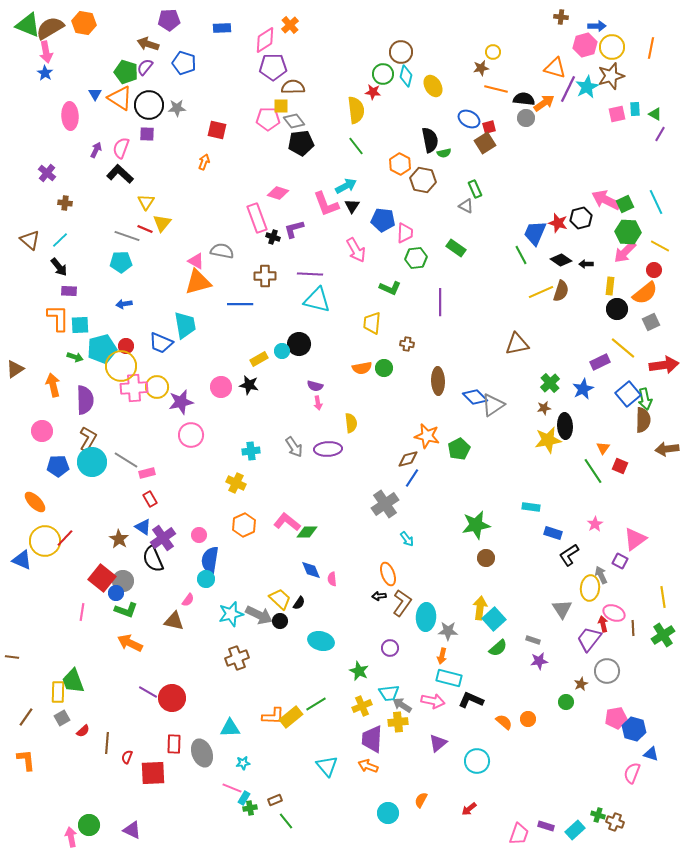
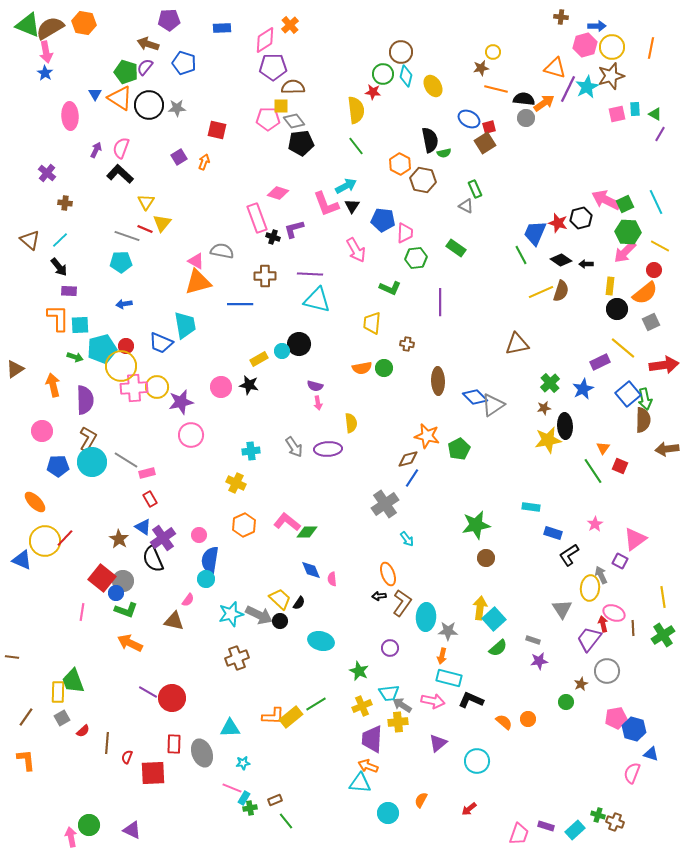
purple square at (147, 134): moved 32 px right, 23 px down; rotated 35 degrees counterclockwise
cyan triangle at (327, 766): moved 33 px right, 17 px down; rotated 45 degrees counterclockwise
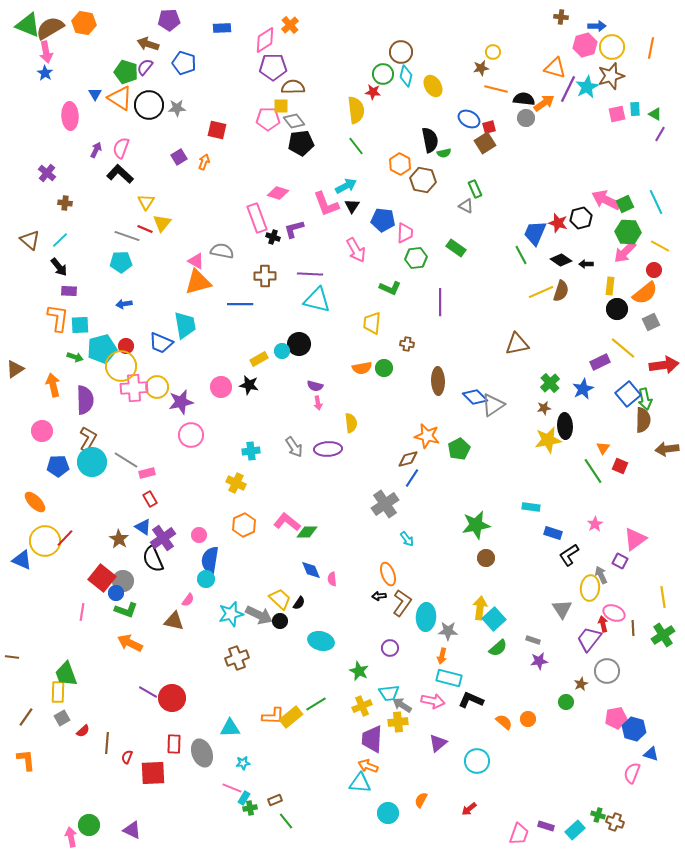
orange L-shape at (58, 318): rotated 8 degrees clockwise
green trapezoid at (73, 681): moved 7 px left, 7 px up
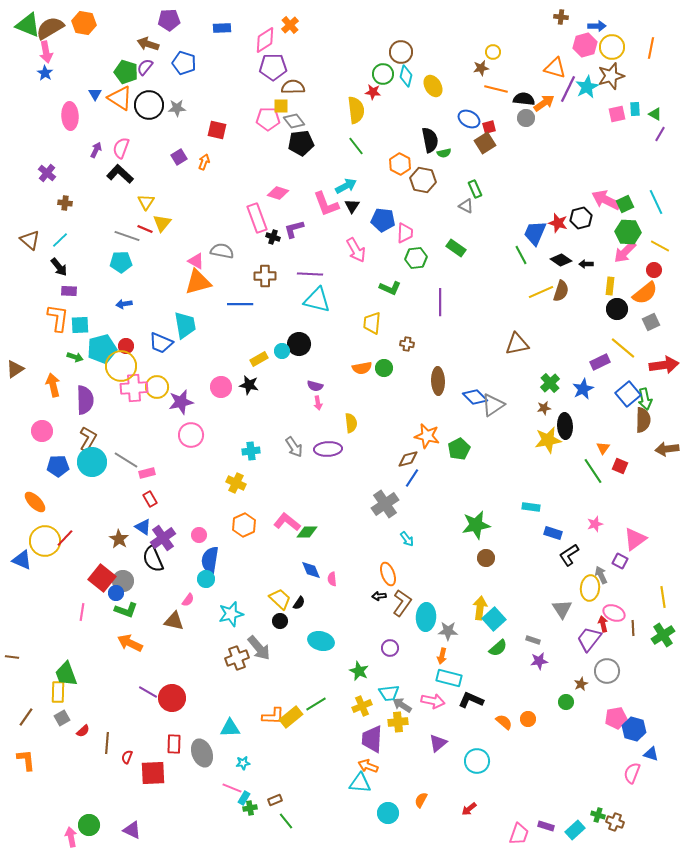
pink star at (595, 524): rotated 14 degrees clockwise
gray arrow at (259, 615): moved 33 px down; rotated 24 degrees clockwise
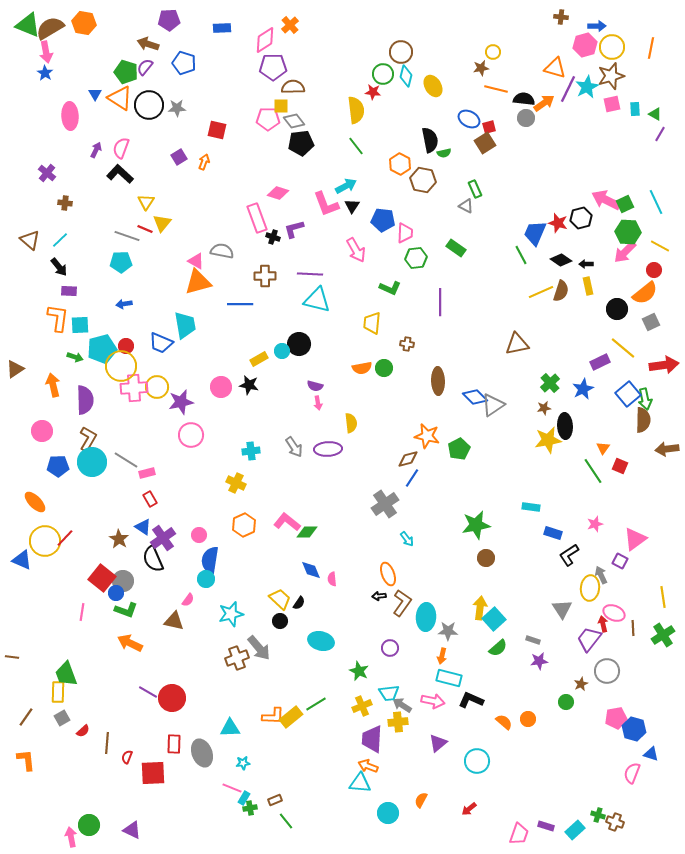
pink square at (617, 114): moved 5 px left, 10 px up
yellow rectangle at (610, 286): moved 22 px left; rotated 18 degrees counterclockwise
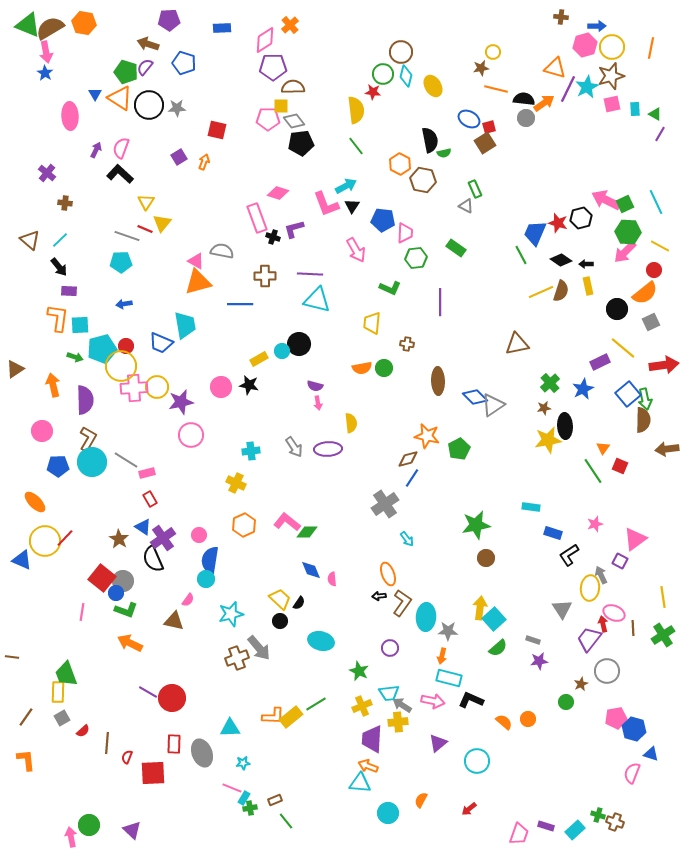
purple triangle at (132, 830): rotated 18 degrees clockwise
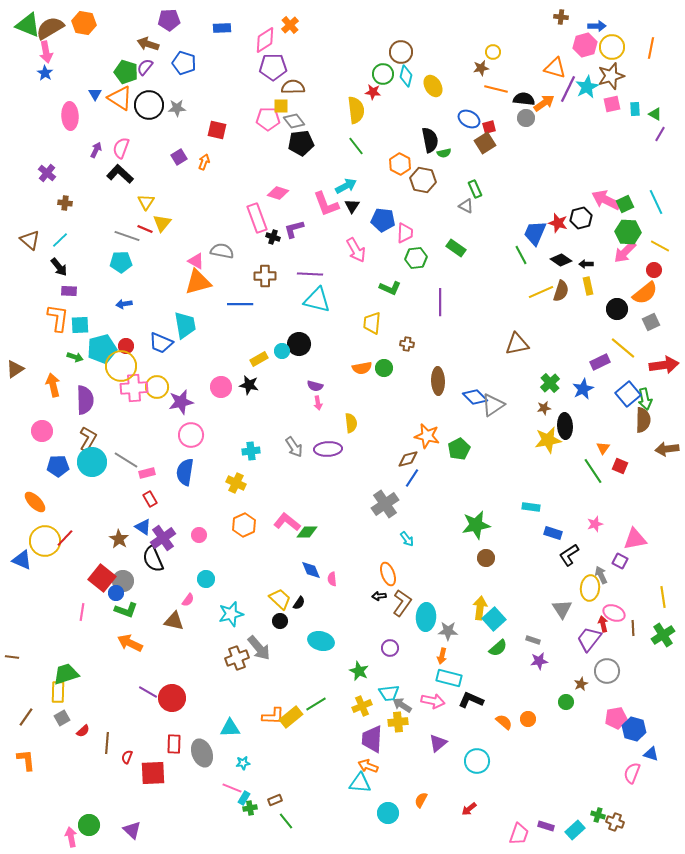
pink triangle at (635, 539): rotated 25 degrees clockwise
blue semicircle at (210, 560): moved 25 px left, 88 px up
green trapezoid at (66, 674): rotated 92 degrees clockwise
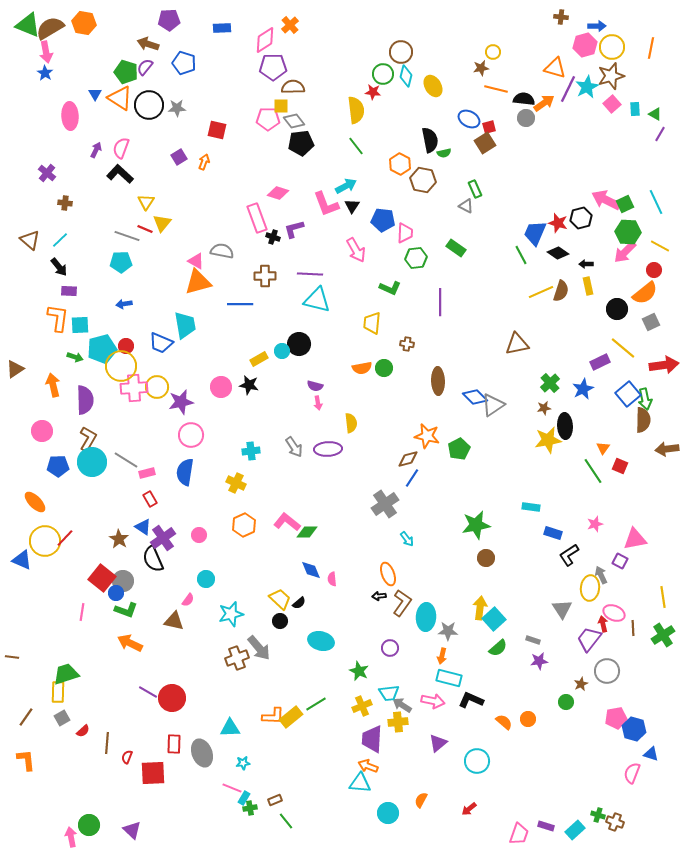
pink square at (612, 104): rotated 30 degrees counterclockwise
black diamond at (561, 260): moved 3 px left, 7 px up
black semicircle at (299, 603): rotated 16 degrees clockwise
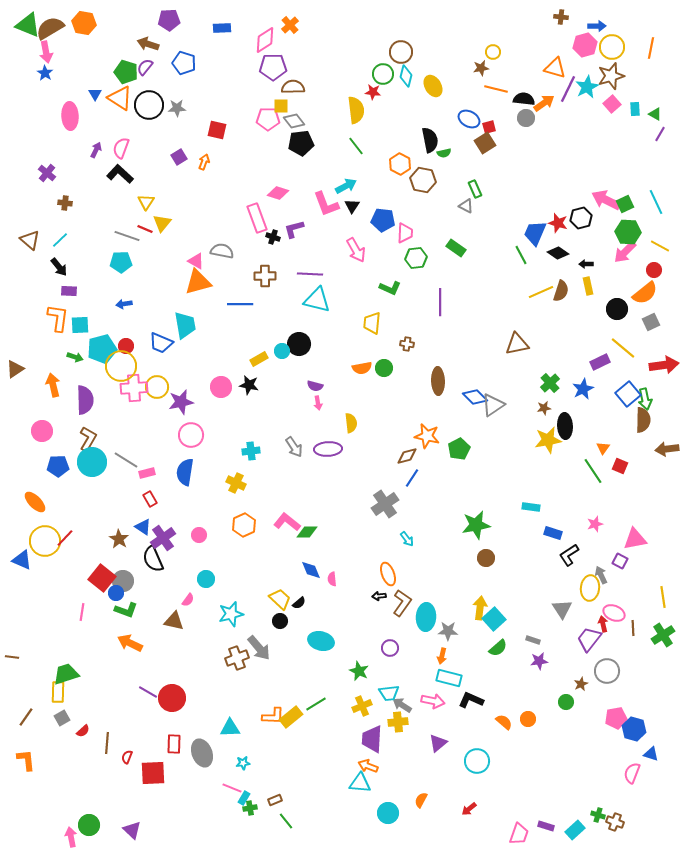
brown diamond at (408, 459): moved 1 px left, 3 px up
